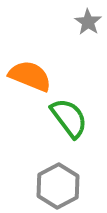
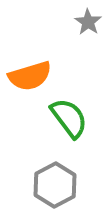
orange semicircle: rotated 141 degrees clockwise
gray hexagon: moved 3 px left, 1 px up
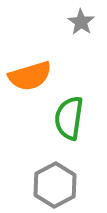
gray star: moved 7 px left
green semicircle: rotated 135 degrees counterclockwise
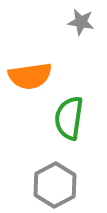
gray star: rotated 24 degrees counterclockwise
orange semicircle: rotated 9 degrees clockwise
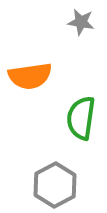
green semicircle: moved 12 px right
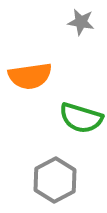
green semicircle: rotated 81 degrees counterclockwise
gray hexagon: moved 5 px up
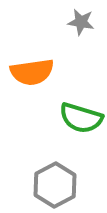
orange semicircle: moved 2 px right, 4 px up
gray hexagon: moved 5 px down
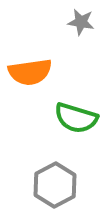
orange semicircle: moved 2 px left
green semicircle: moved 5 px left
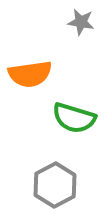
orange semicircle: moved 2 px down
green semicircle: moved 2 px left
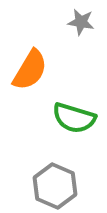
orange semicircle: moved 4 px up; rotated 51 degrees counterclockwise
gray hexagon: moved 1 px down; rotated 9 degrees counterclockwise
